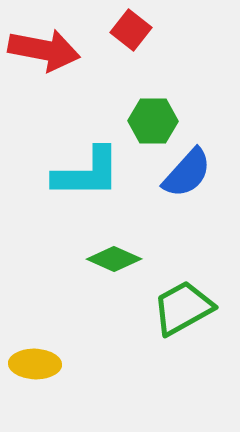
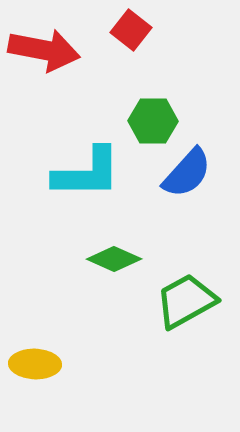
green trapezoid: moved 3 px right, 7 px up
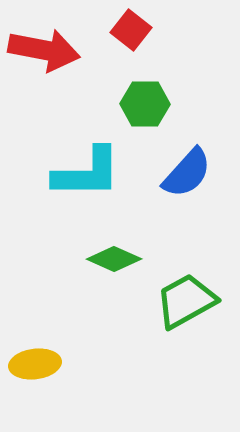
green hexagon: moved 8 px left, 17 px up
yellow ellipse: rotated 9 degrees counterclockwise
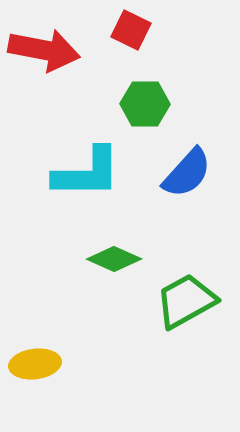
red square: rotated 12 degrees counterclockwise
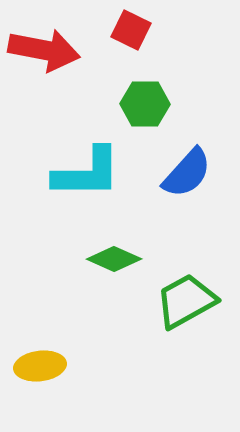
yellow ellipse: moved 5 px right, 2 px down
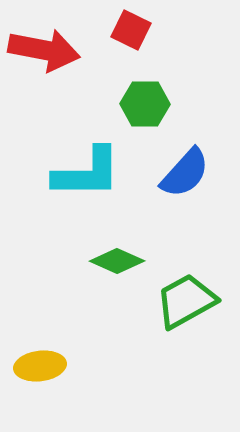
blue semicircle: moved 2 px left
green diamond: moved 3 px right, 2 px down
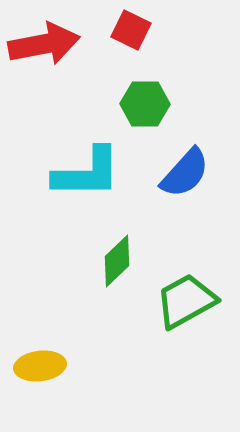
red arrow: moved 6 px up; rotated 22 degrees counterclockwise
green diamond: rotated 68 degrees counterclockwise
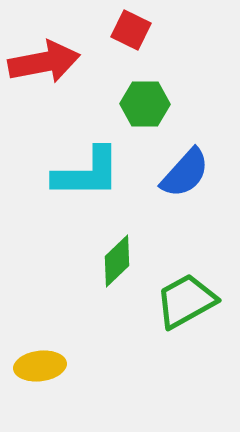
red arrow: moved 18 px down
